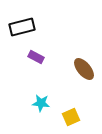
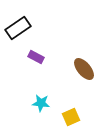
black rectangle: moved 4 px left, 1 px down; rotated 20 degrees counterclockwise
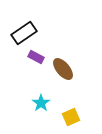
black rectangle: moved 6 px right, 5 px down
brown ellipse: moved 21 px left
cyan star: rotated 30 degrees clockwise
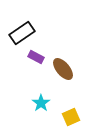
black rectangle: moved 2 px left
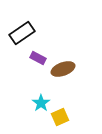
purple rectangle: moved 2 px right, 1 px down
brown ellipse: rotated 70 degrees counterclockwise
yellow square: moved 11 px left
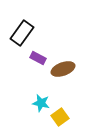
black rectangle: rotated 20 degrees counterclockwise
cyan star: rotated 24 degrees counterclockwise
yellow square: rotated 12 degrees counterclockwise
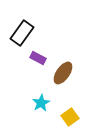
brown ellipse: moved 4 px down; rotated 35 degrees counterclockwise
cyan star: rotated 30 degrees clockwise
yellow square: moved 10 px right
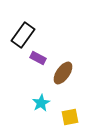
black rectangle: moved 1 px right, 2 px down
yellow square: rotated 24 degrees clockwise
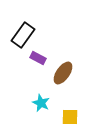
cyan star: rotated 18 degrees counterclockwise
yellow square: rotated 12 degrees clockwise
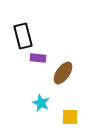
black rectangle: moved 1 px down; rotated 50 degrees counterclockwise
purple rectangle: rotated 21 degrees counterclockwise
